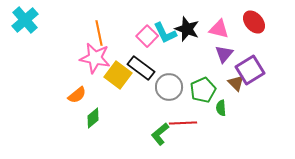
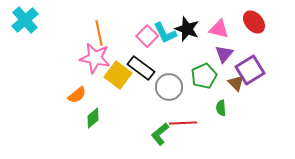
green pentagon: moved 1 px right, 14 px up
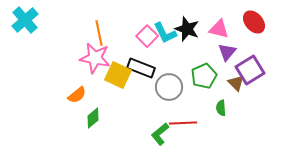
purple triangle: moved 3 px right, 2 px up
black rectangle: rotated 16 degrees counterclockwise
yellow square: rotated 12 degrees counterclockwise
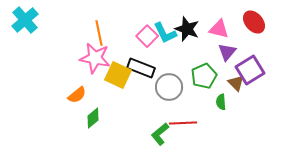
green semicircle: moved 6 px up
